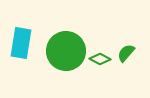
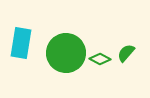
green circle: moved 2 px down
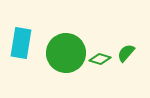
green diamond: rotated 10 degrees counterclockwise
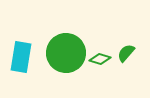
cyan rectangle: moved 14 px down
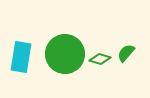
green circle: moved 1 px left, 1 px down
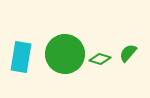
green semicircle: moved 2 px right
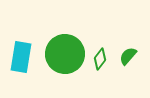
green semicircle: moved 3 px down
green diamond: rotated 70 degrees counterclockwise
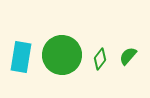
green circle: moved 3 px left, 1 px down
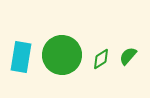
green diamond: moved 1 px right; rotated 20 degrees clockwise
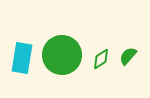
cyan rectangle: moved 1 px right, 1 px down
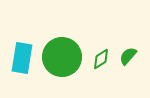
green circle: moved 2 px down
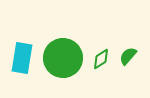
green circle: moved 1 px right, 1 px down
